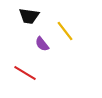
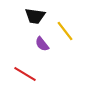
black trapezoid: moved 6 px right
red line: moved 1 px down
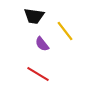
black trapezoid: moved 1 px left
red line: moved 13 px right
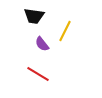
yellow line: rotated 65 degrees clockwise
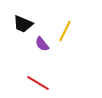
black trapezoid: moved 11 px left, 8 px down; rotated 15 degrees clockwise
red line: moved 9 px down
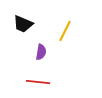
purple semicircle: moved 1 px left, 8 px down; rotated 133 degrees counterclockwise
red line: moved 1 px up; rotated 25 degrees counterclockwise
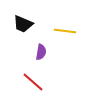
yellow line: rotated 70 degrees clockwise
red line: moved 5 px left; rotated 35 degrees clockwise
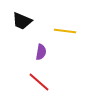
black trapezoid: moved 1 px left, 3 px up
red line: moved 6 px right
